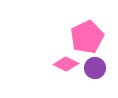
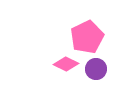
purple circle: moved 1 px right, 1 px down
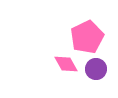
pink diamond: rotated 35 degrees clockwise
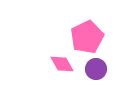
pink diamond: moved 4 px left
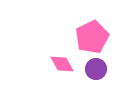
pink pentagon: moved 5 px right
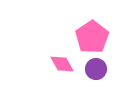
pink pentagon: rotated 8 degrees counterclockwise
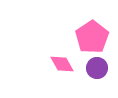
purple circle: moved 1 px right, 1 px up
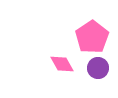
purple circle: moved 1 px right
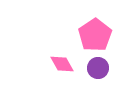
pink pentagon: moved 3 px right, 2 px up
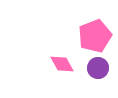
pink pentagon: moved 1 px down; rotated 12 degrees clockwise
